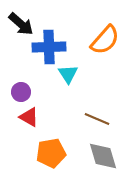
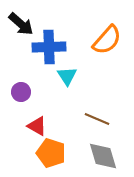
orange semicircle: moved 2 px right
cyan triangle: moved 1 px left, 2 px down
red triangle: moved 8 px right, 9 px down
orange pentagon: rotated 28 degrees clockwise
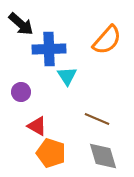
blue cross: moved 2 px down
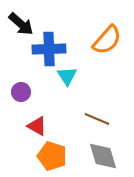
orange pentagon: moved 1 px right, 3 px down
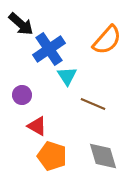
blue cross: rotated 32 degrees counterclockwise
purple circle: moved 1 px right, 3 px down
brown line: moved 4 px left, 15 px up
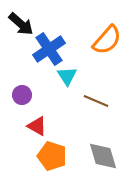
brown line: moved 3 px right, 3 px up
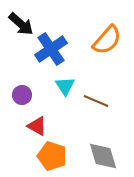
blue cross: moved 2 px right
cyan triangle: moved 2 px left, 10 px down
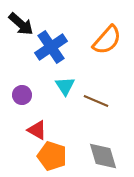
blue cross: moved 2 px up
red triangle: moved 4 px down
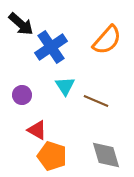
gray diamond: moved 3 px right, 1 px up
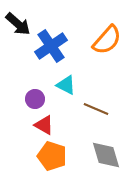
black arrow: moved 3 px left
blue cross: moved 1 px up
cyan triangle: moved 1 px right, 1 px up; rotated 30 degrees counterclockwise
purple circle: moved 13 px right, 4 px down
brown line: moved 8 px down
red triangle: moved 7 px right, 5 px up
